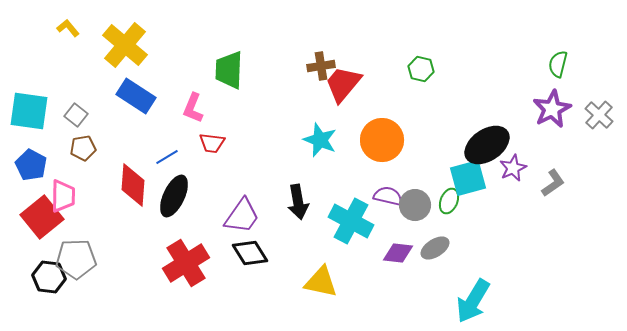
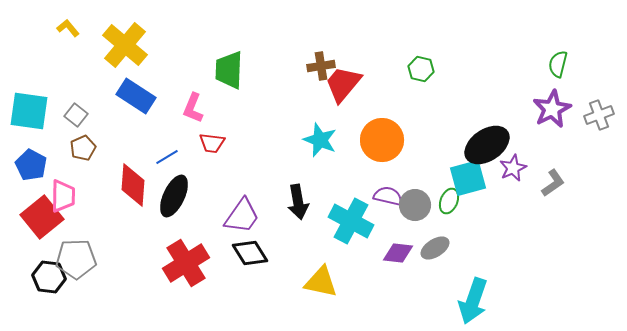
gray cross at (599, 115): rotated 28 degrees clockwise
brown pentagon at (83, 148): rotated 15 degrees counterclockwise
cyan arrow at (473, 301): rotated 12 degrees counterclockwise
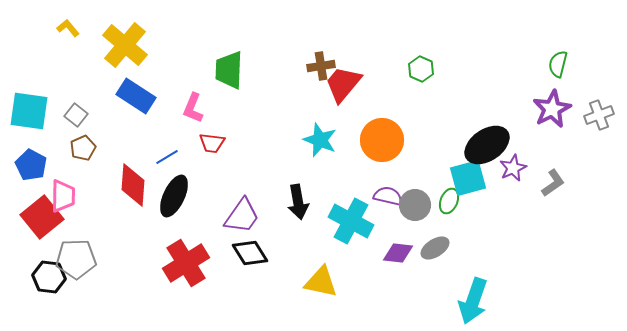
green hexagon at (421, 69): rotated 10 degrees clockwise
